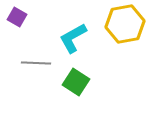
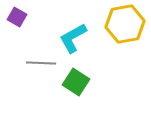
gray line: moved 5 px right
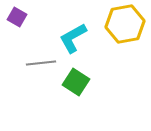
gray line: rotated 8 degrees counterclockwise
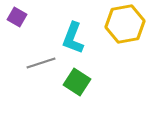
cyan L-shape: rotated 40 degrees counterclockwise
gray line: rotated 12 degrees counterclockwise
green square: moved 1 px right
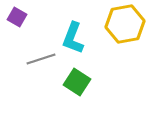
gray line: moved 4 px up
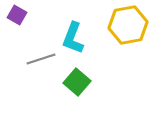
purple square: moved 2 px up
yellow hexagon: moved 3 px right, 1 px down
green square: rotated 8 degrees clockwise
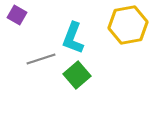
green square: moved 7 px up; rotated 8 degrees clockwise
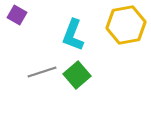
yellow hexagon: moved 2 px left
cyan L-shape: moved 3 px up
gray line: moved 1 px right, 13 px down
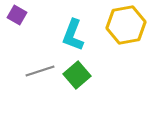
gray line: moved 2 px left, 1 px up
